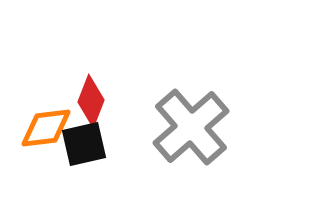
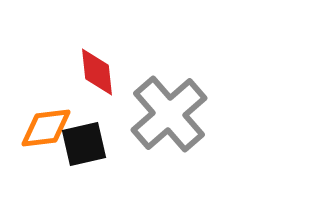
red diamond: moved 6 px right, 29 px up; rotated 27 degrees counterclockwise
gray cross: moved 22 px left, 13 px up
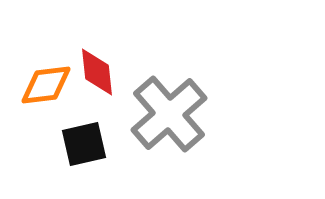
orange diamond: moved 43 px up
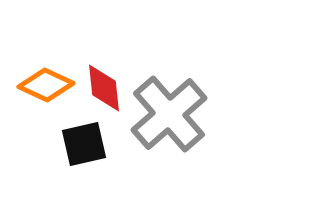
red diamond: moved 7 px right, 16 px down
orange diamond: rotated 32 degrees clockwise
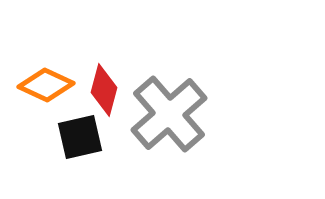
red diamond: moved 2 px down; rotated 21 degrees clockwise
black square: moved 4 px left, 7 px up
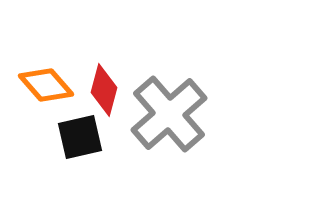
orange diamond: rotated 24 degrees clockwise
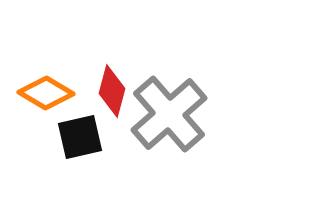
orange diamond: moved 8 px down; rotated 18 degrees counterclockwise
red diamond: moved 8 px right, 1 px down
